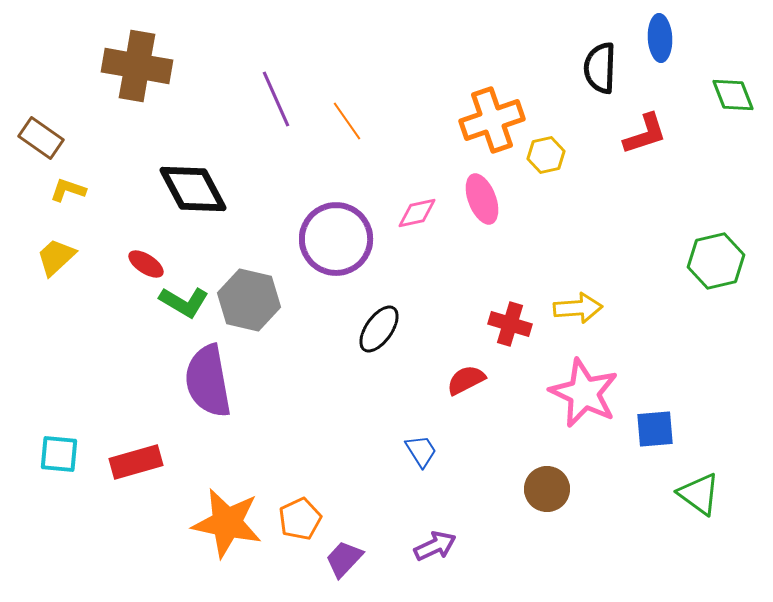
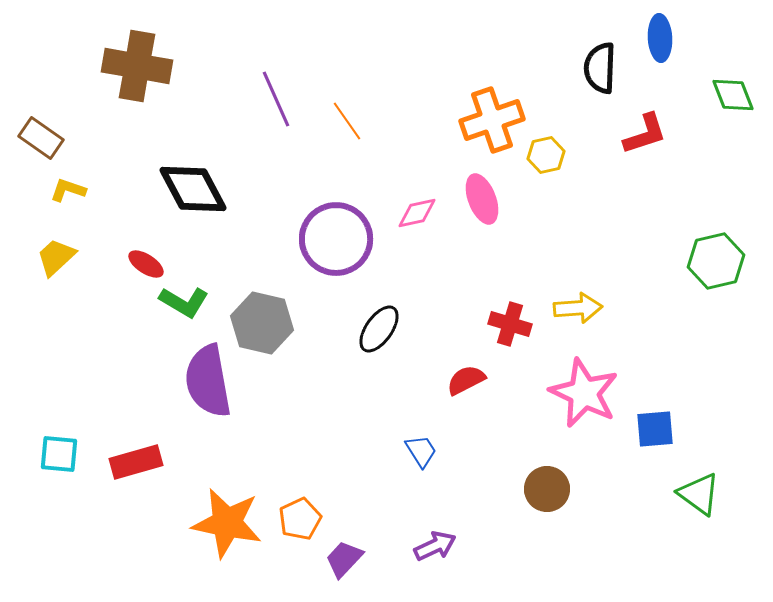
gray hexagon: moved 13 px right, 23 px down
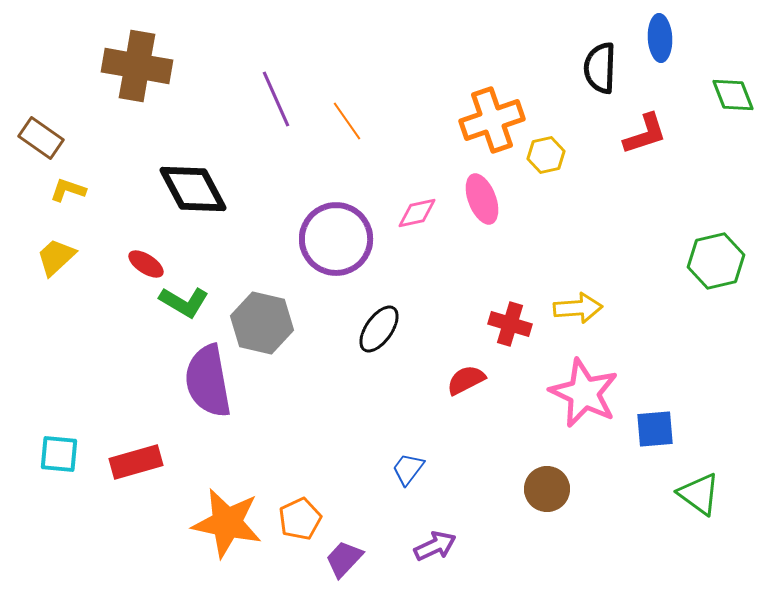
blue trapezoid: moved 13 px left, 18 px down; rotated 111 degrees counterclockwise
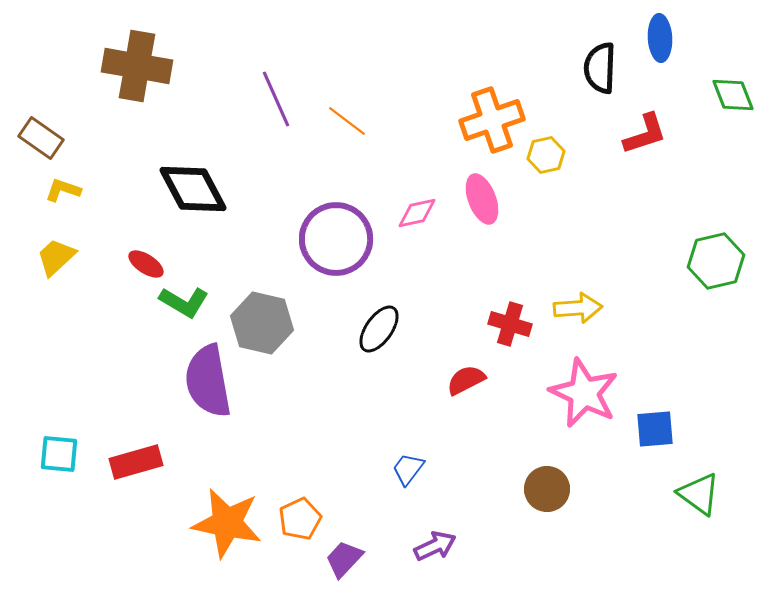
orange line: rotated 18 degrees counterclockwise
yellow L-shape: moved 5 px left
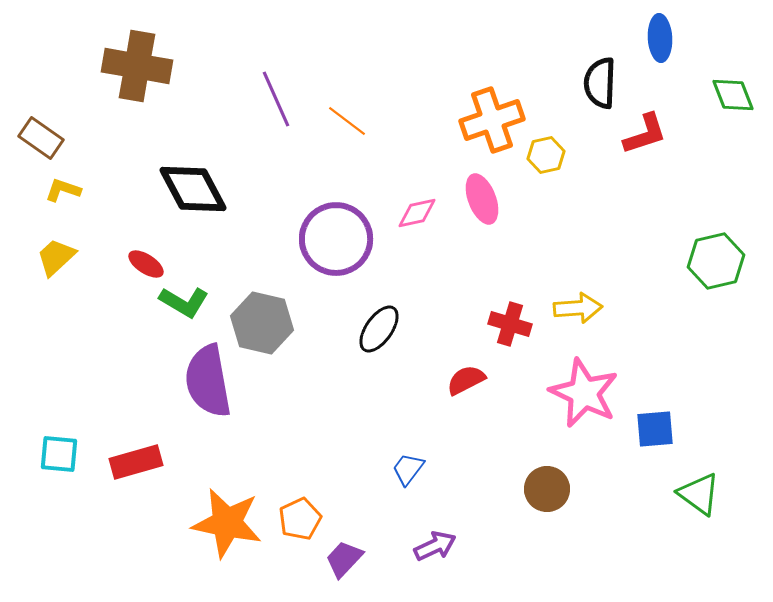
black semicircle: moved 15 px down
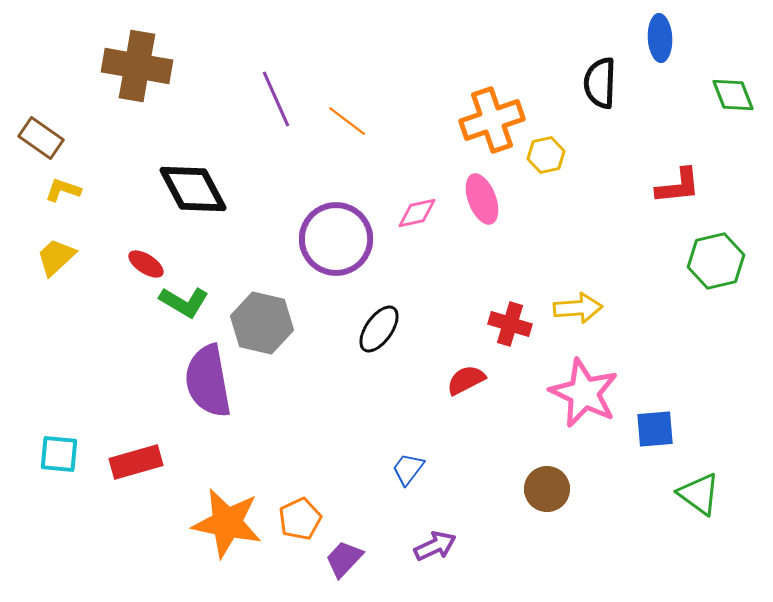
red L-shape: moved 33 px right, 52 px down; rotated 12 degrees clockwise
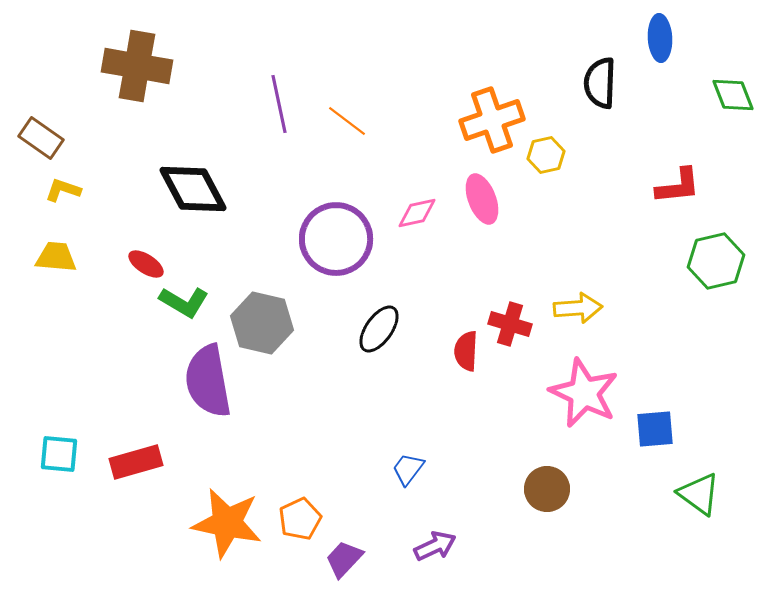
purple line: moved 3 px right, 5 px down; rotated 12 degrees clockwise
yellow trapezoid: rotated 48 degrees clockwise
red semicircle: moved 29 px up; rotated 60 degrees counterclockwise
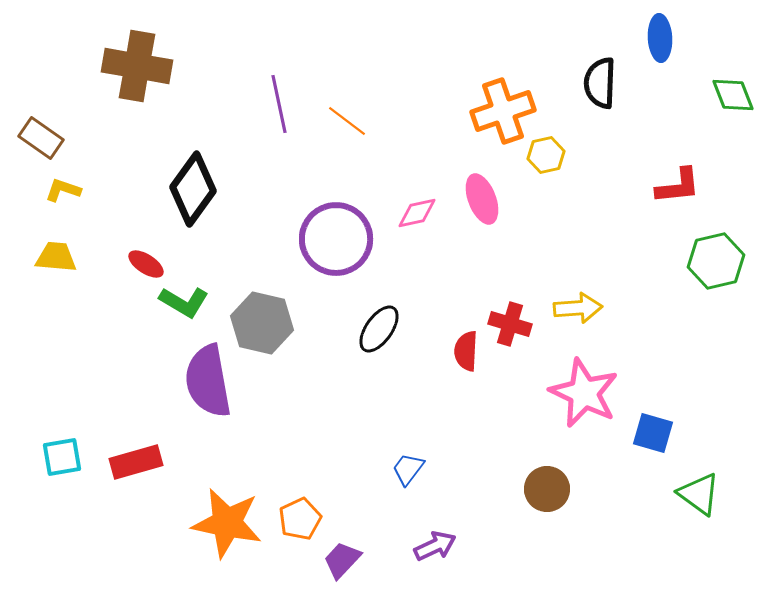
orange cross: moved 11 px right, 9 px up
black diamond: rotated 64 degrees clockwise
blue square: moved 2 px left, 4 px down; rotated 21 degrees clockwise
cyan square: moved 3 px right, 3 px down; rotated 15 degrees counterclockwise
purple trapezoid: moved 2 px left, 1 px down
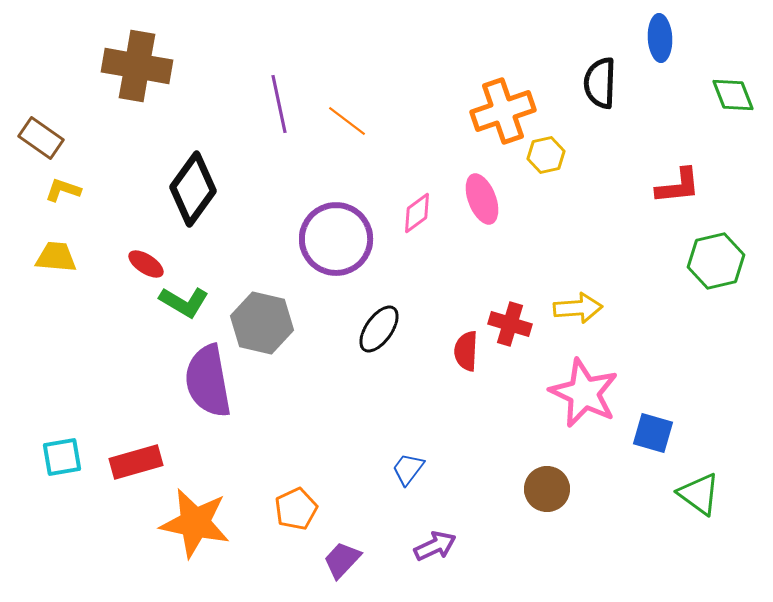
pink diamond: rotated 24 degrees counterclockwise
orange pentagon: moved 4 px left, 10 px up
orange star: moved 32 px left
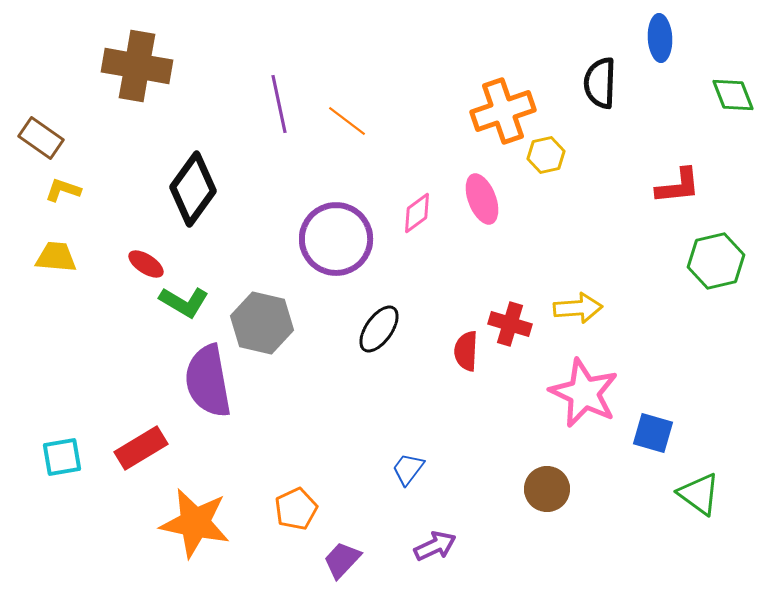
red rectangle: moved 5 px right, 14 px up; rotated 15 degrees counterclockwise
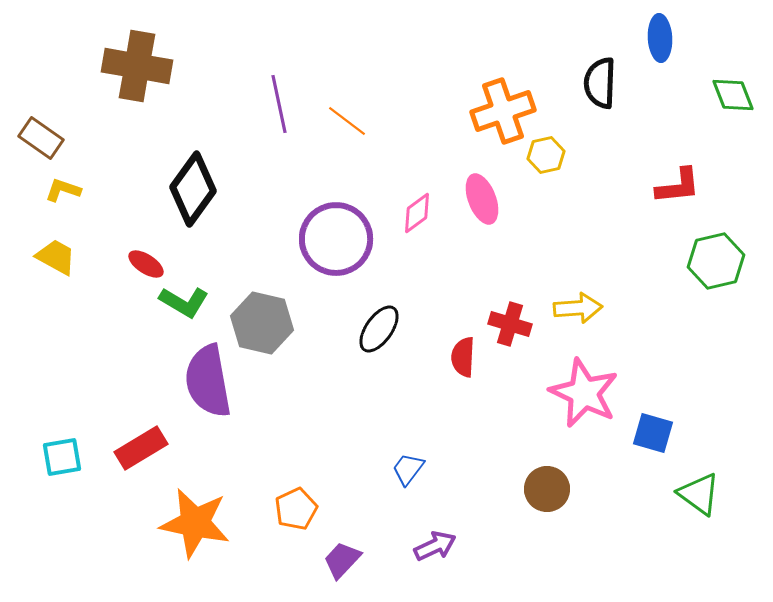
yellow trapezoid: rotated 24 degrees clockwise
red semicircle: moved 3 px left, 6 px down
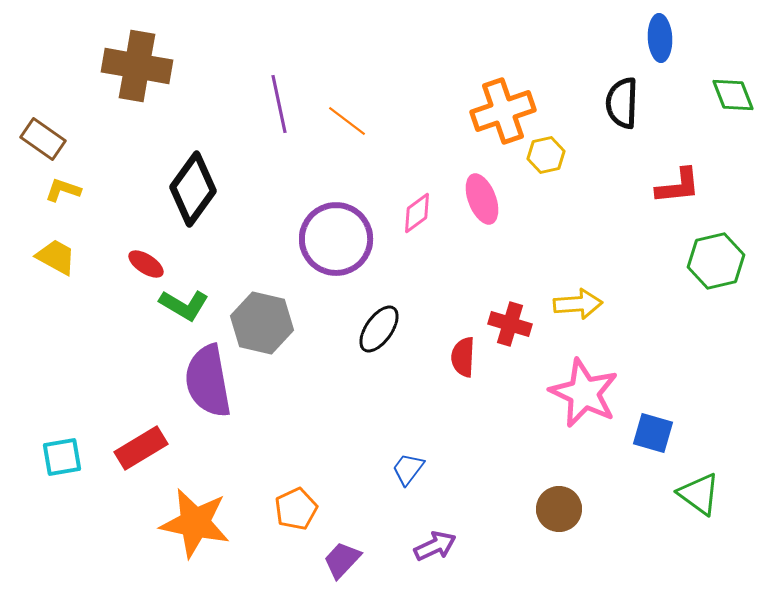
black semicircle: moved 22 px right, 20 px down
brown rectangle: moved 2 px right, 1 px down
green L-shape: moved 3 px down
yellow arrow: moved 4 px up
brown circle: moved 12 px right, 20 px down
